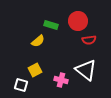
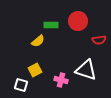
green rectangle: rotated 16 degrees counterclockwise
red semicircle: moved 10 px right
white triangle: rotated 20 degrees counterclockwise
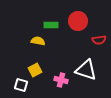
yellow semicircle: rotated 128 degrees counterclockwise
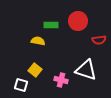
yellow square: rotated 24 degrees counterclockwise
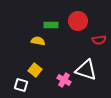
pink cross: moved 3 px right; rotated 16 degrees clockwise
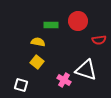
yellow semicircle: moved 1 px down
yellow square: moved 2 px right, 8 px up
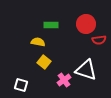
red circle: moved 8 px right, 3 px down
yellow square: moved 7 px right
pink cross: rotated 24 degrees clockwise
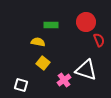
red circle: moved 2 px up
red semicircle: rotated 104 degrees counterclockwise
yellow square: moved 1 px left, 1 px down
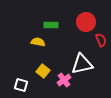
red semicircle: moved 2 px right
yellow square: moved 8 px down
white triangle: moved 4 px left, 6 px up; rotated 30 degrees counterclockwise
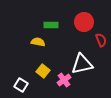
red circle: moved 2 px left
white square: rotated 16 degrees clockwise
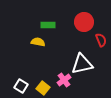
green rectangle: moved 3 px left
yellow square: moved 17 px down
white square: moved 1 px down
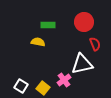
red semicircle: moved 6 px left, 4 px down
